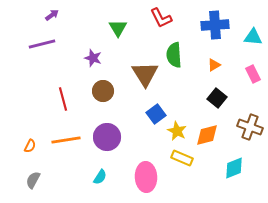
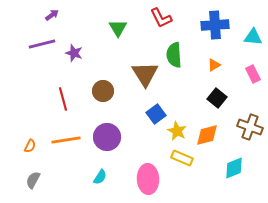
purple star: moved 19 px left, 5 px up
pink ellipse: moved 2 px right, 2 px down
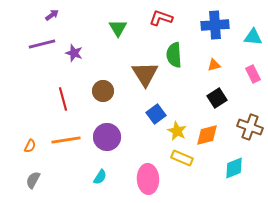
red L-shape: rotated 135 degrees clockwise
orange triangle: rotated 16 degrees clockwise
black square: rotated 18 degrees clockwise
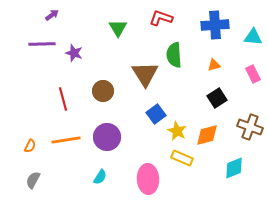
purple line: rotated 12 degrees clockwise
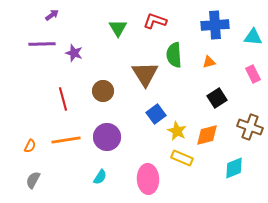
red L-shape: moved 6 px left, 3 px down
orange triangle: moved 5 px left, 3 px up
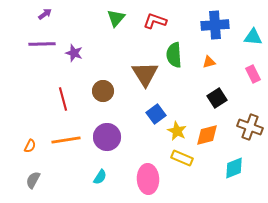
purple arrow: moved 7 px left, 1 px up
green triangle: moved 2 px left, 10 px up; rotated 12 degrees clockwise
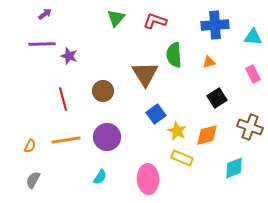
purple star: moved 5 px left, 3 px down
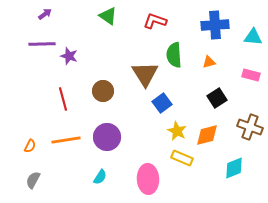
green triangle: moved 8 px left, 2 px up; rotated 36 degrees counterclockwise
pink rectangle: moved 2 px left, 1 px down; rotated 48 degrees counterclockwise
blue square: moved 6 px right, 11 px up
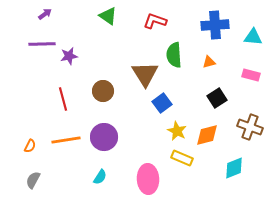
purple star: rotated 30 degrees counterclockwise
purple circle: moved 3 px left
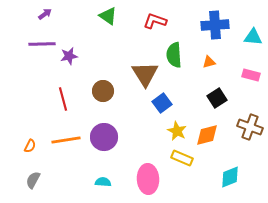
cyan diamond: moved 4 px left, 9 px down
cyan semicircle: moved 3 px right, 5 px down; rotated 119 degrees counterclockwise
